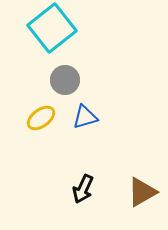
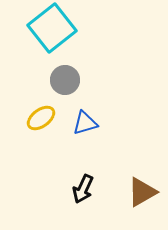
blue triangle: moved 6 px down
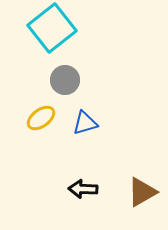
black arrow: rotated 68 degrees clockwise
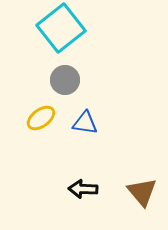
cyan square: moved 9 px right
blue triangle: rotated 24 degrees clockwise
brown triangle: rotated 40 degrees counterclockwise
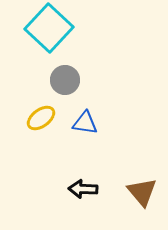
cyan square: moved 12 px left; rotated 9 degrees counterclockwise
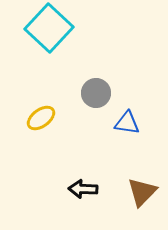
gray circle: moved 31 px right, 13 px down
blue triangle: moved 42 px right
brown triangle: rotated 24 degrees clockwise
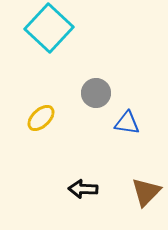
yellow ellipse: rotated 8 degrees counterclockwise
brown triangle: moved 4 px right
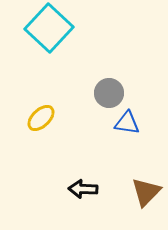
gray circle: moved 13 px right
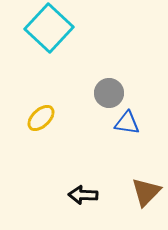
black arrow: moved 6 px down
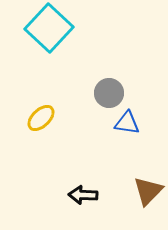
brown triangle: moved 2 px right, 1 px up
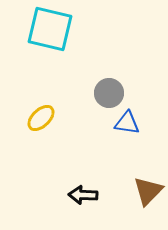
cyan square: moved 1 px right, 1 px down; rotated 30 degrees counterclockwise
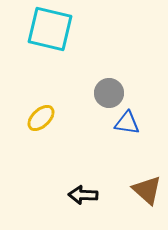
brown triangle: moved 1 px left, 1 px up; rotated 32 degrees counterclockwise
